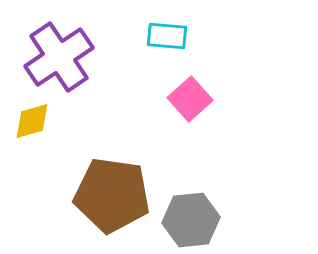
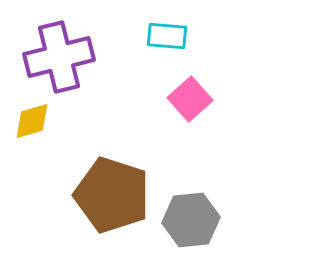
purple cross: rotated 20 degrees clockwise
brown pentagon: rotated 10 degrees clockwise
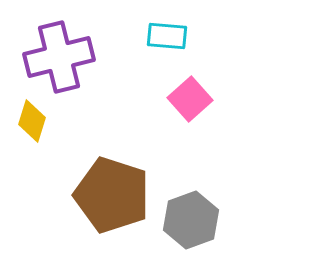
yellow diamond: rotated 57 degrees counterclockwise
gray hexagon: rotated 14 degrees counterclockwise
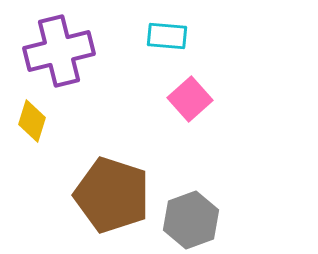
purple cross: moved 6 px up
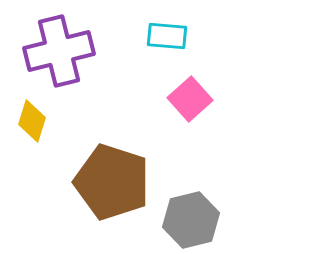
brown pentagon: moved 13 px up
gray hexagon: rotated 6 degrees clockwise
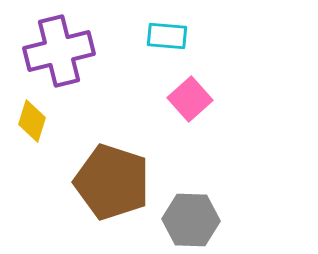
gray hexagon: rotated 16 degrees clockwise
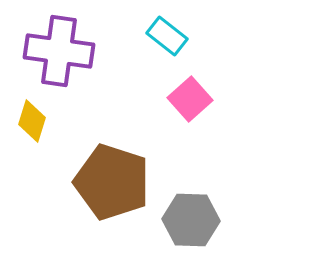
cyan rectangle: rotated 33 degrees clockwise
purple cross: rotated 22 degrees clockwise
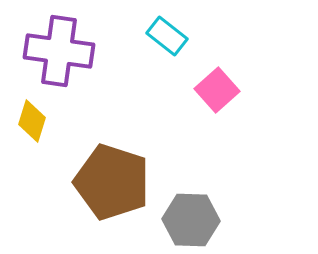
pink square: moved 27 px right, 9 px up
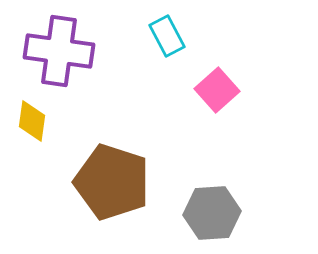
cyan rectangle: rotated 24 degrees clockwise
yellow diamond: rotated 9 degrees counterclockwise
gray hexagon: moved 21 px right, 7 px up; rotated 6 degrees counterclockwise
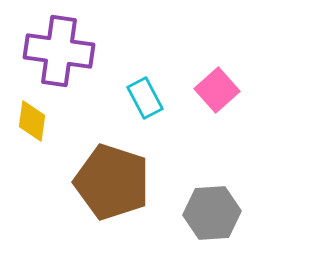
cyan rectangle: moved 22 px left, 62 px down
